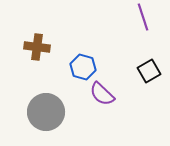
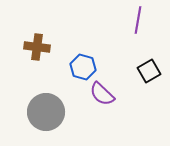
purple line: moved 5 px left, 3 px down; rotated 28 degrees clockwise
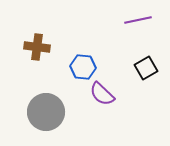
purple line: rotated 68 degrees clockwise
blue hexagon: rotated 10 degrees counterclockwise
black square: moved 3 px left, 3 px up
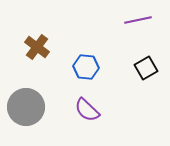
brown cross: rotated 30 degrees clockwise
blue hexagon: moved 3 px right
purple semicircle: moved 15 px left, 16 px down
gray circle: moved 20 px left, 5 px up
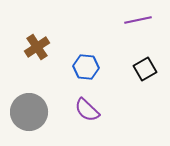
brown cross: rotated 20 degrees clockwise
black square: moved 1 px left, 1 px down
gray circle: moved 3 px right, 5 px down
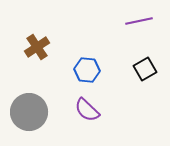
purple line: moved 1 px right, 1 px down
blue hexagon: moved 1 px right, 3 px down
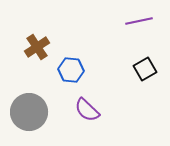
blue hexagon: moved 16 px left
